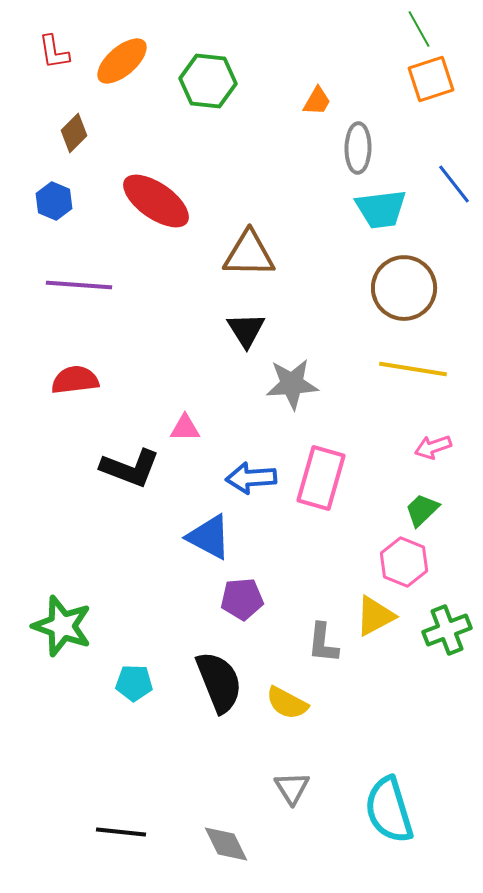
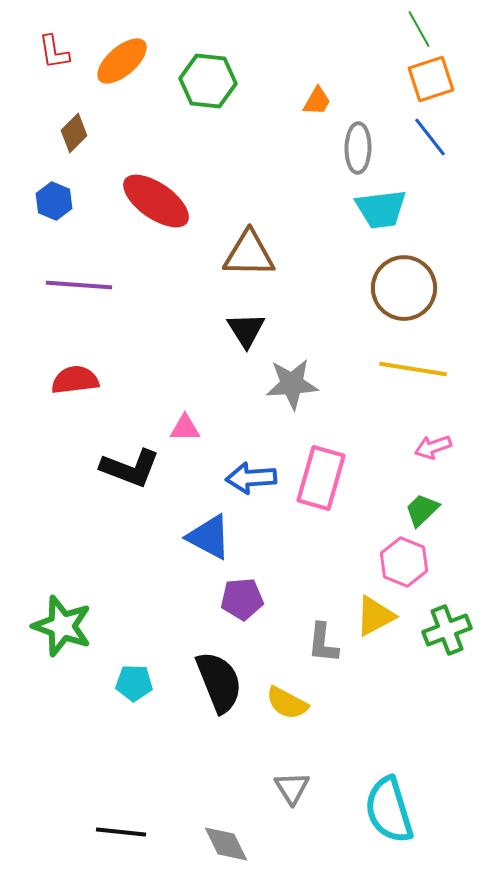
blue line: moved 24 px left, 47 px up
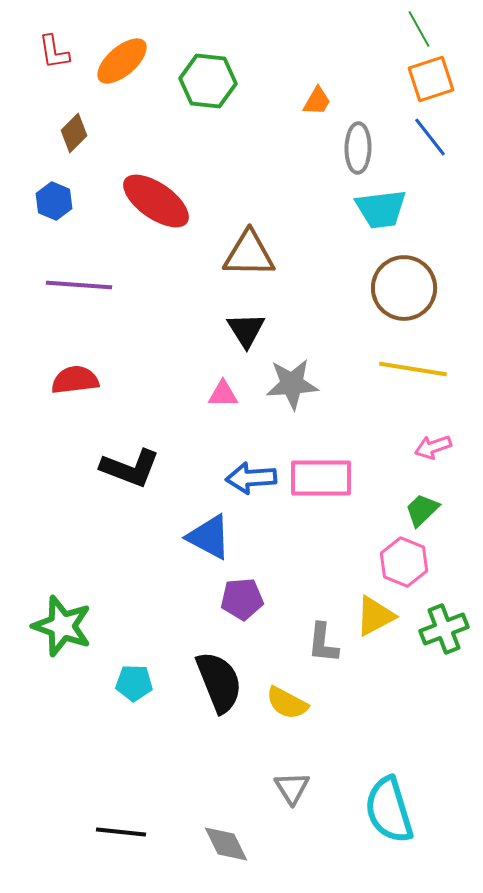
pink triangle: moved 38 px right, 34 px up
pink rectangle: rotated 74 degrees clockwise
green cross: moved 3 px left, 1 px up
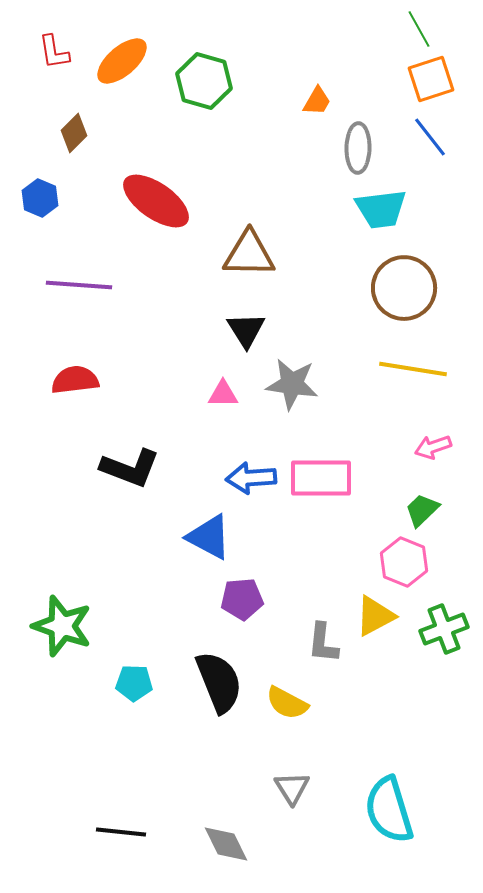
green hexagon: moved 4 px left; rotated 10 degrees clockwise
blue hexagon: moved 14 px left, 3 px up
gray star: rotated 12 degrees clockwise
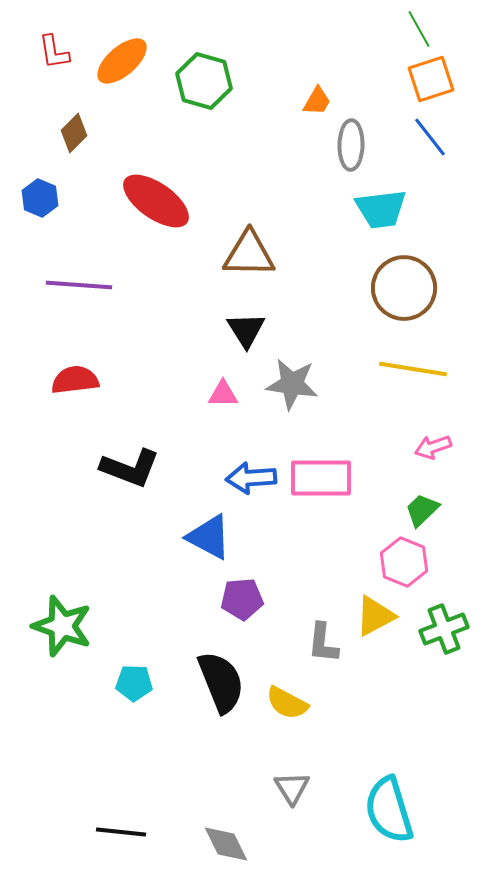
gray ellipse: moved 7 px left, 3 px up
black semicircle: moved 2 px right
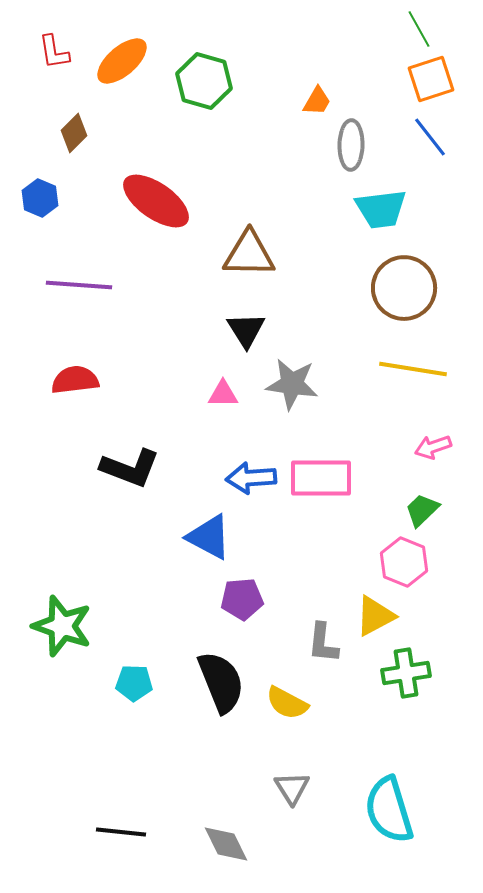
green cross: moved 38 px left, 44 px down; rotated 12 degrees clockwise
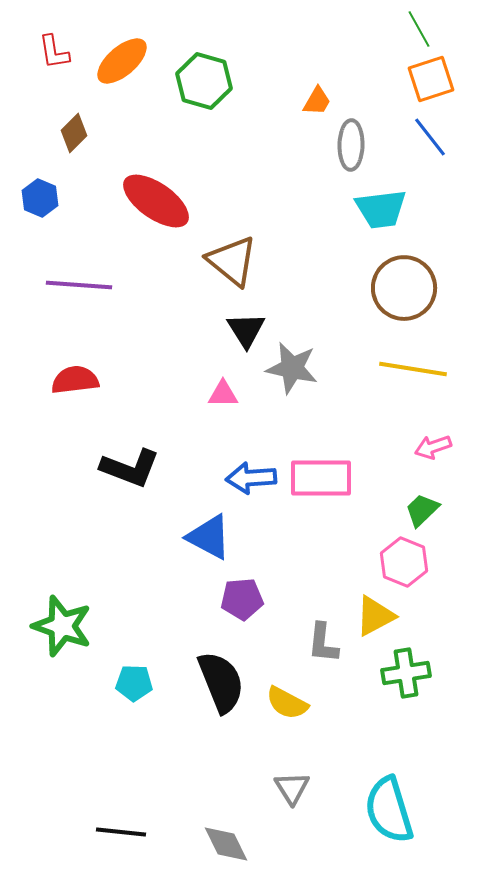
brown triangle: moved 17 px left, 7 px down; rotated 38 degrees clockwise
gray star: moved 16 px up; rotated 4 degrees clockwise
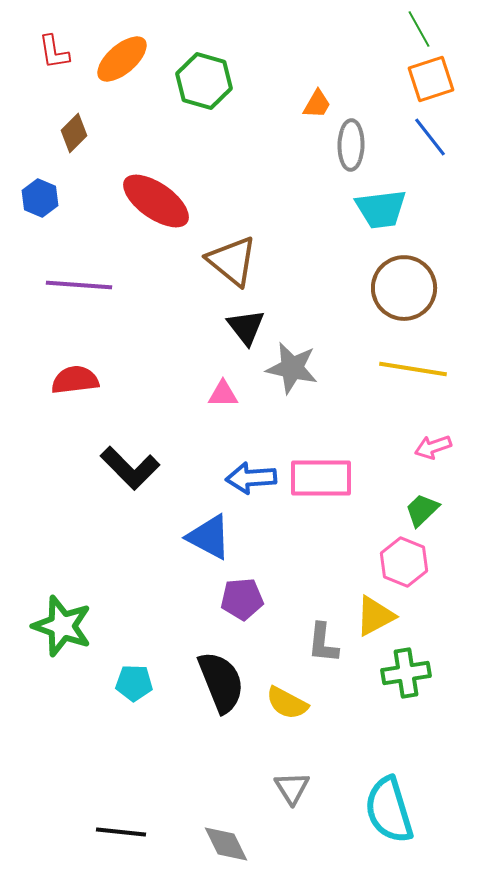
orange ellipse: moved 2 px up
orange trapezoid: moved 3 px down
black triangle: moved 3 px up; rotated 6 degrees counterclockwise
black L-shape: rotated 24 degrees clockwise
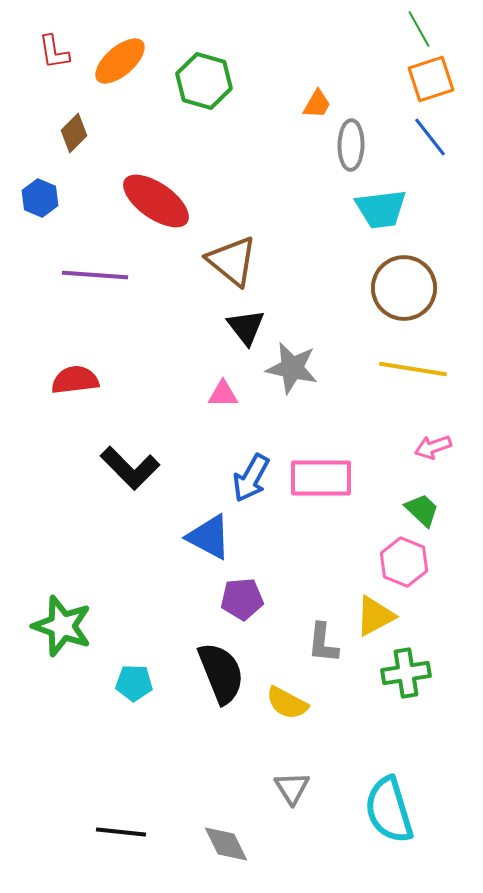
orange ellipse: moved 2 px left, 2 px down
purple line: moved 16 px right, 10 px up
blue arrow: rotated 57 degrees counterclockwise
green trapezoid: rotated 87 degrees clockwise
black semicircle: moved 9 px up
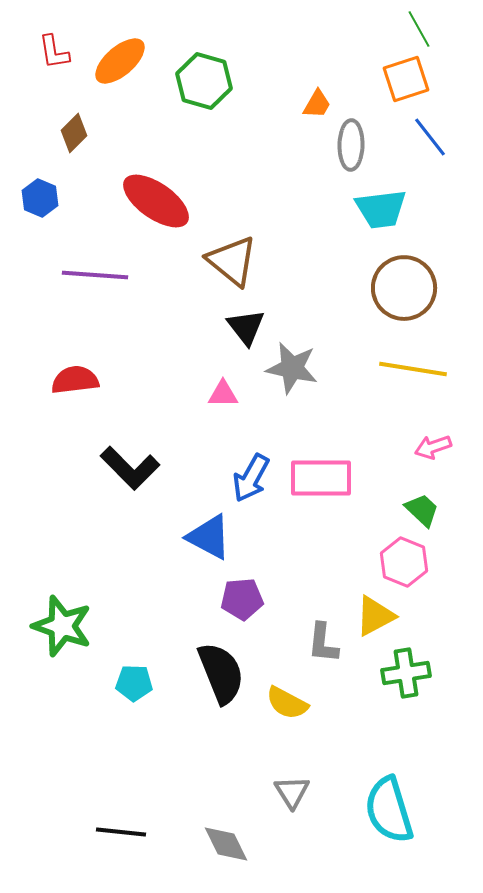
orange square: moved 25 px left
gray triangle: moved 4 px down
